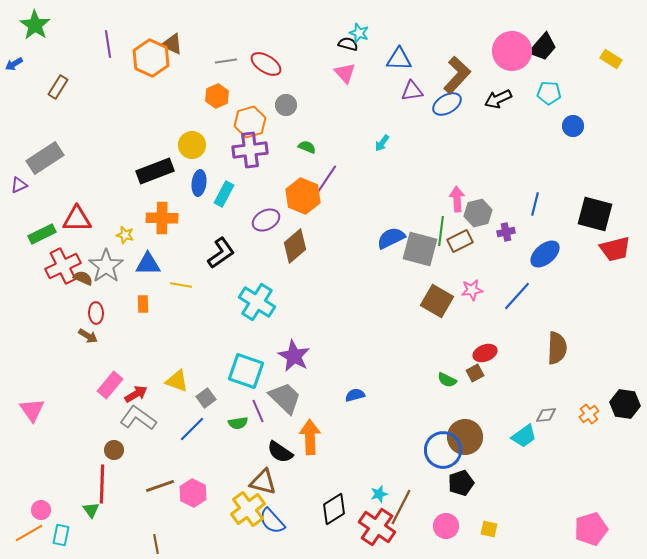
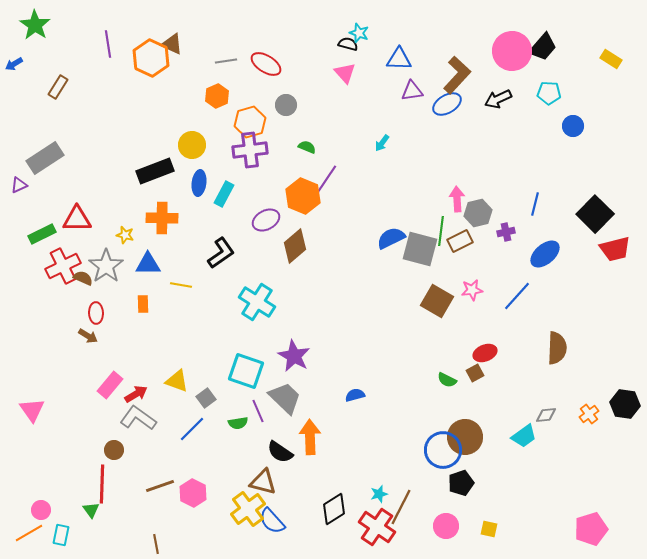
black square at (595, 214): rotated 30 degrees clockwise
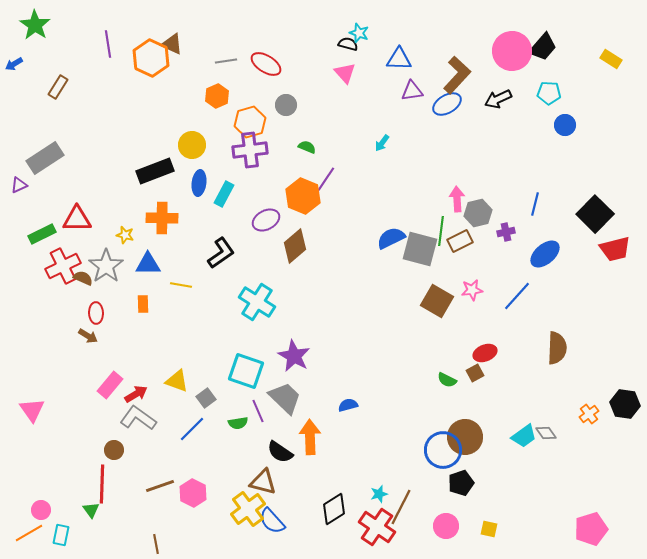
blue circle at (573, 126): moved 8 px left, 1 px up
purple line at (326, 180): moved 2 px left, 2 px down
blue semicircle at (355, 395): moved 7 px left, 10 px down
gray diamond at (546, 415): moved 18 px down; rotated 60 degrees clockwise
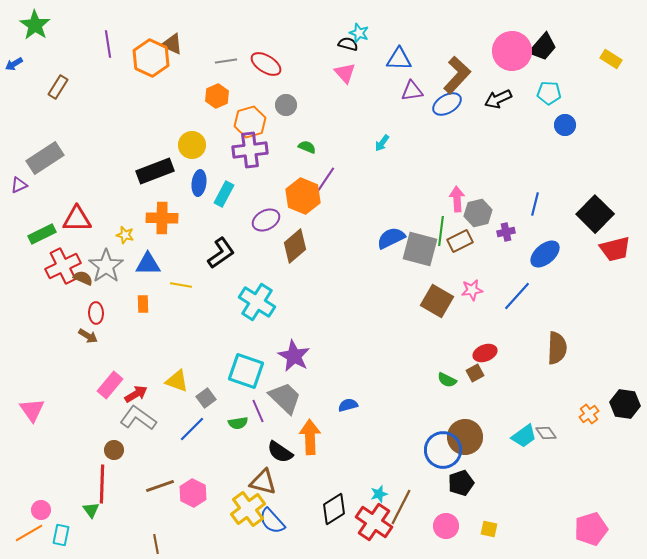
red cross at (377, 527): moved 3 px left, 5 px up
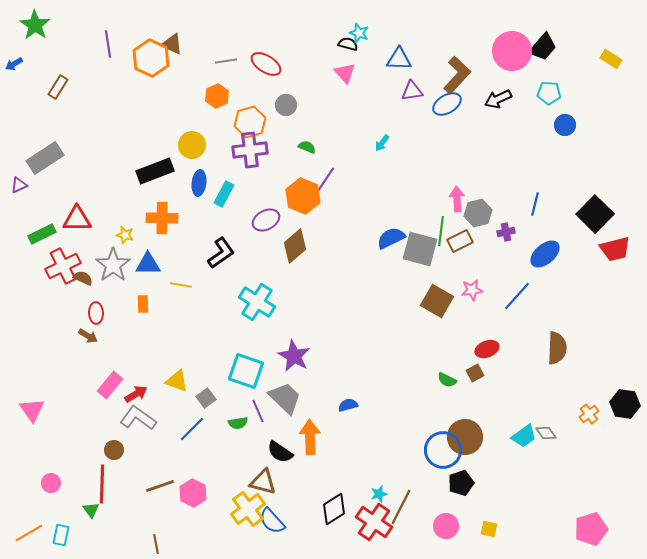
gray star at (106, 266): moved 7 px right, 1 px up
red ellipse at (485, 353): moved 2 px right, 4 px up
pink circle at (41, 510): moved 10 px right, 27 px up
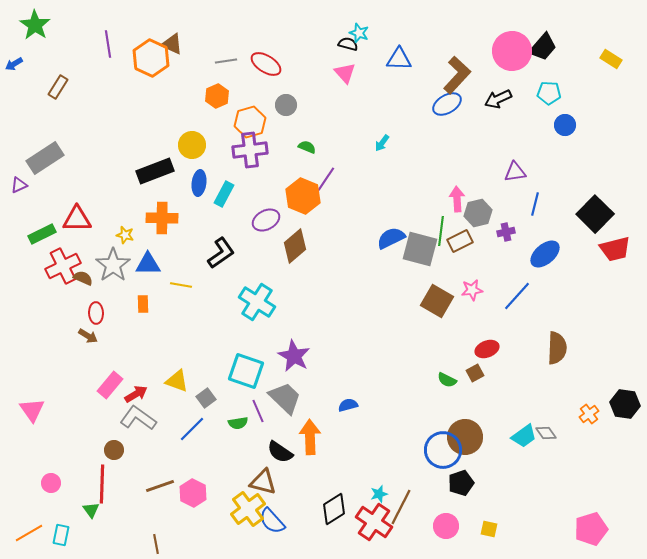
purple triangle at (412, 91): moved 103 px right, 81 px down
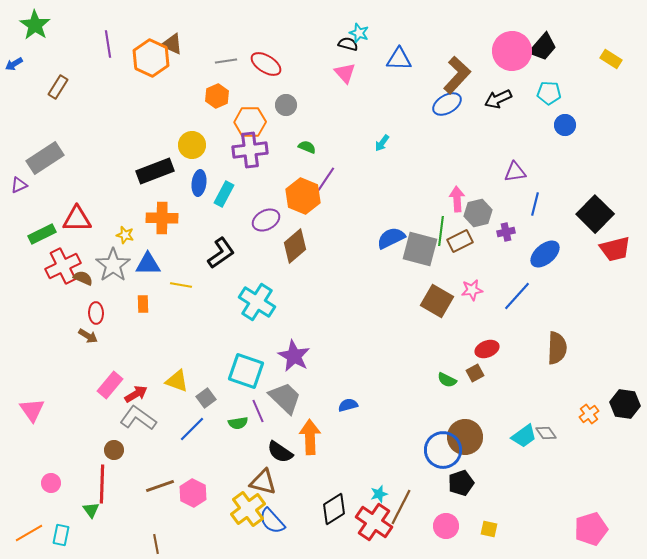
orange hexagon at (250, 122): rotated 16 degrees clockwise
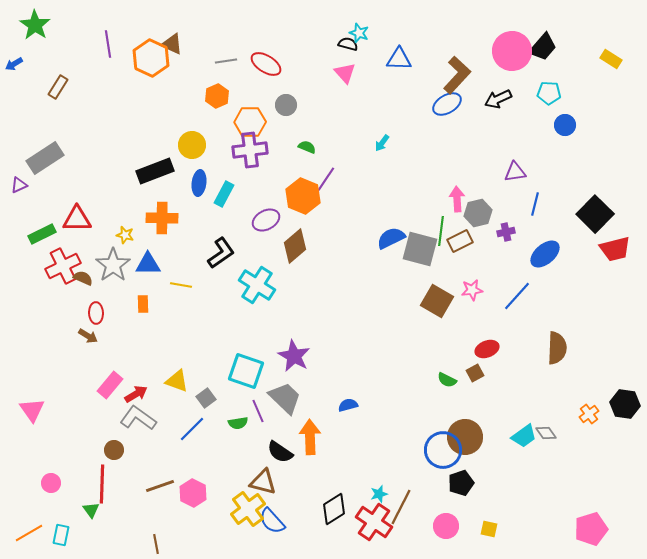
cyan cross at (257, 302): moved 17 px up
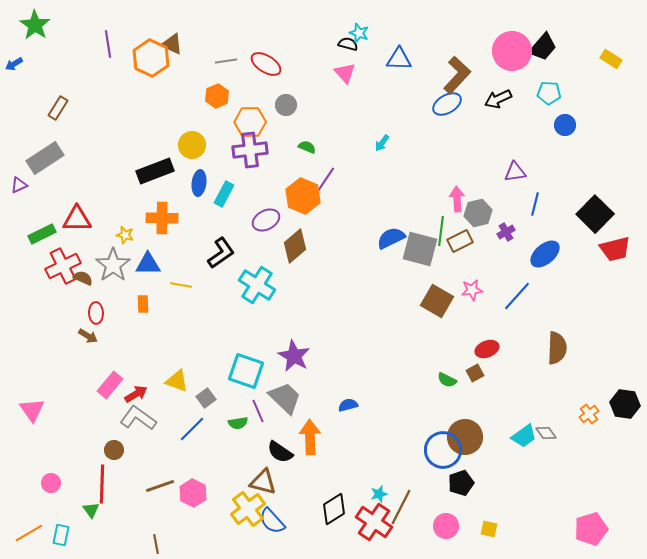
brown rectangle at (58, 87): moved 21 px down
purple cross at (506, 232): rotated 18 degrees counterclockwise
